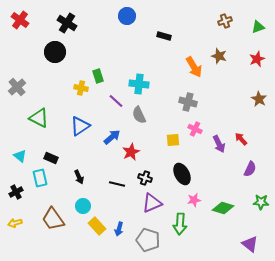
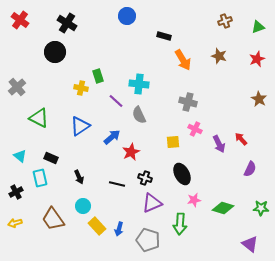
orange arrow at (194, 67): moved 11 px left, 7 px up
yellow square at (173, 140): moved 2 px down
green star at (261, 202): moved 6 px down
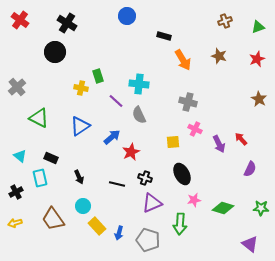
blue arrow at (119, 229): moved 4 px down
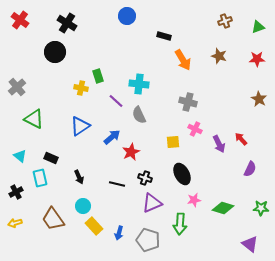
red star at (257, 59): rotated 21 degrees clockwise
green triangle at (39, 118): moved 5 px left, 1 px down
yellow rectangle at (97, 226): moved 3 px left
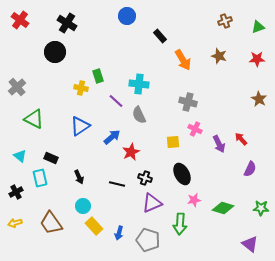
black rectangle at (164, 36): moved 4 px left; rotated 32 degrees clockwise
brown trapezoid at (53, 219): moved 2 px left, 4 px down
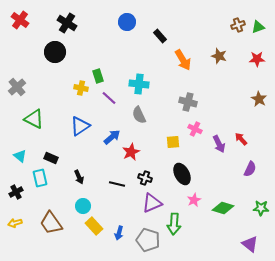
blue circle at (127, 16): moved 6 px down
brown cross at (225, 21): moved 13 px right, 4 px down
purple line at (116, 101): moved 7 px left, 3 px up
pink star at (194, 200): rotated 16 degrees counterclockwise
green arrow at (180, 224): moved 6 px left
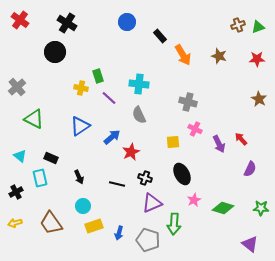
orange arrow at (183, 60): moved 5 px up
yellow rectangle at (94, 226): rotated 66 degrees counterclockwise
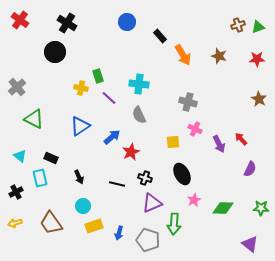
green diamond at (223, 208): rotated 15 degrees counterclockwise
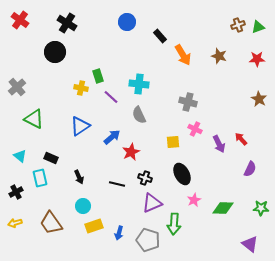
purple line at (109, 98): moved 2 px right, 1 px up
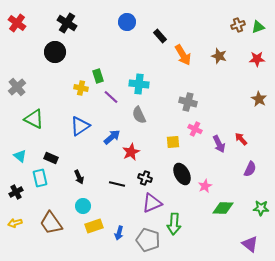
red cross at (20, 20): moved 3 px left, 3 px down
pink star at (194, 200): moved 11 px right, 14 px up
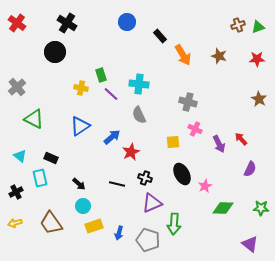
green rectangle at (98, 76): moved 3 px right, 1 px up
purple line at (111, 97): moved 3 px up
black arrow at (79, 177): moved 7 px down; rotated 24 degrees counterclockwise
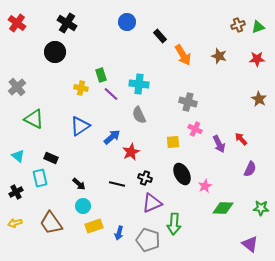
cyan triangle at (20, 156): moved 2 px left
